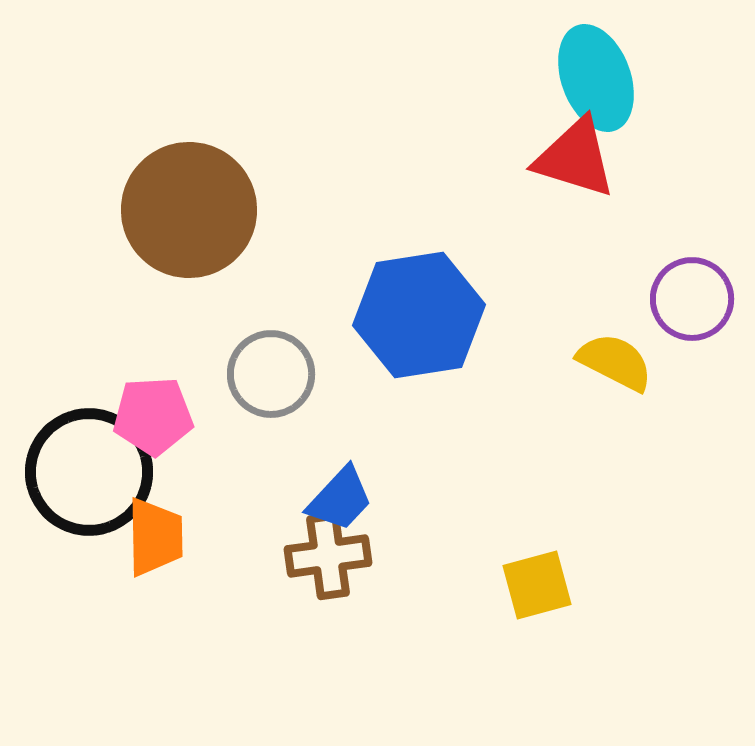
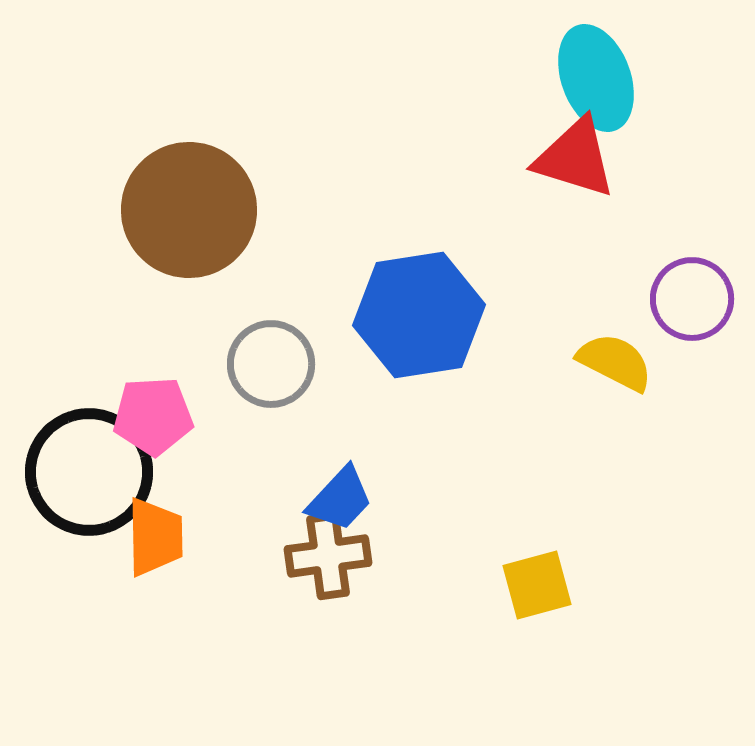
gray circle: moved 10 px up
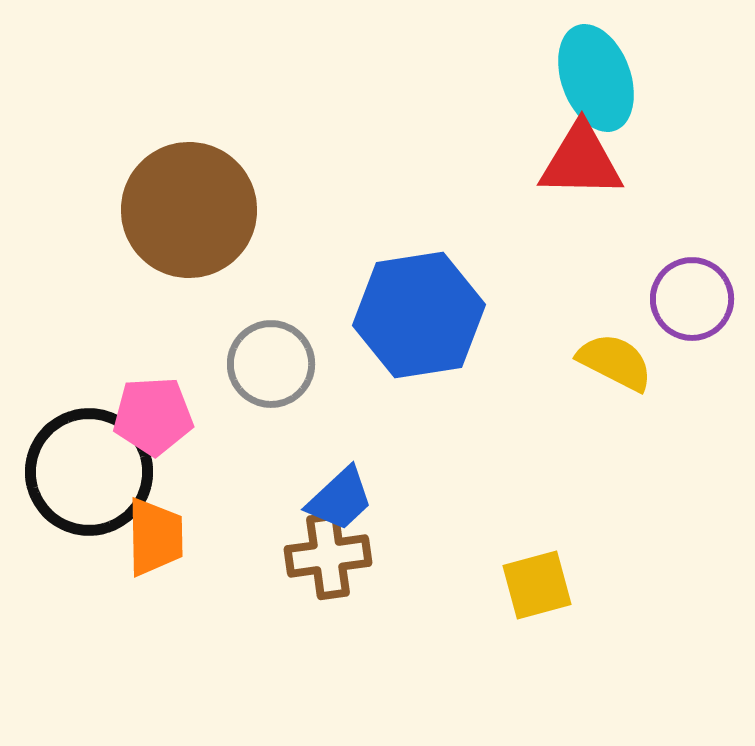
red triangle: moved 6 px right, 3 px down; rotated 16 degrees counterclockwise
blue trapezoid: rotated 4 degrees clockwise
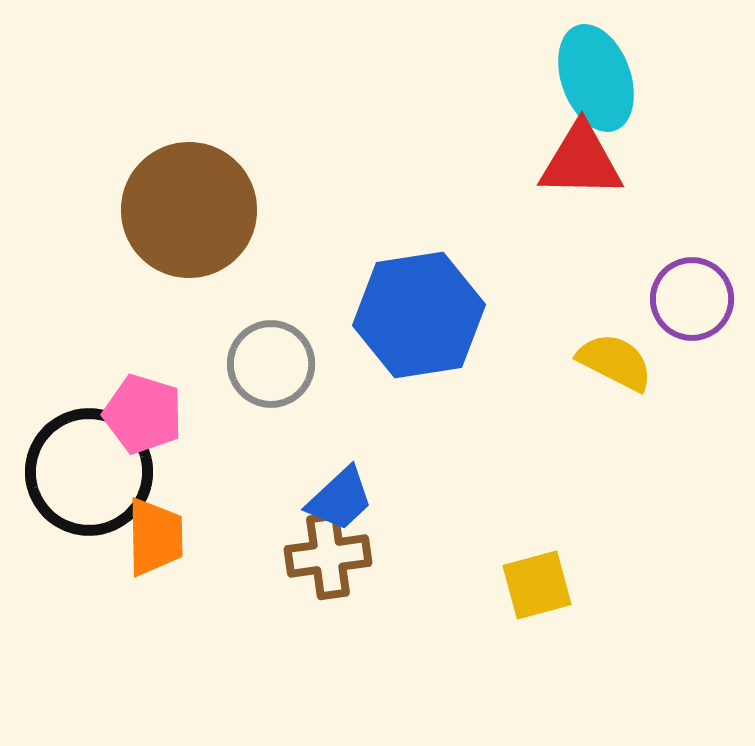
pink pentagon: moved 10 px left, 2 px up; rotated 20 degrees clockwise
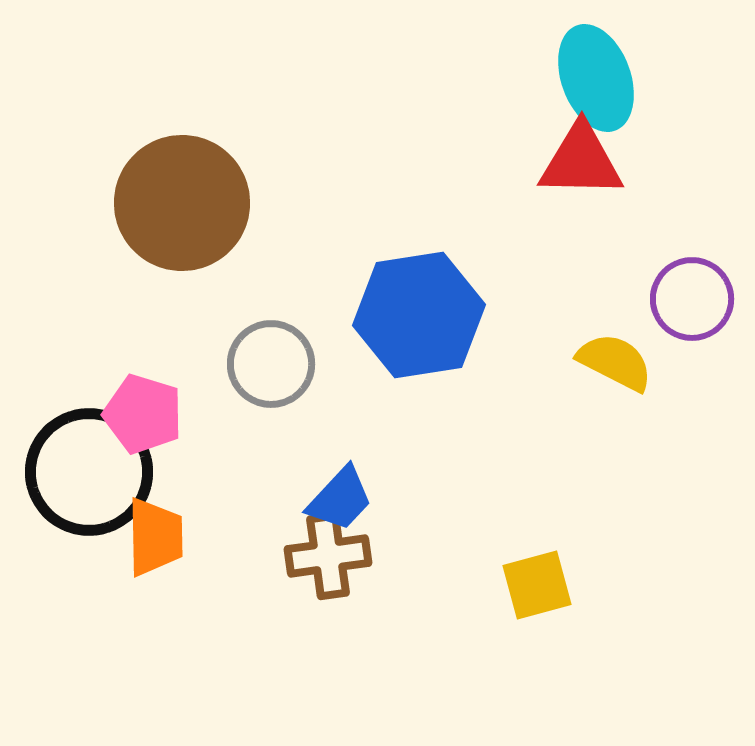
brown circle: moved 7 px left, 7 px up
blue trapezoid: rotated 4 degrees counterclockwise
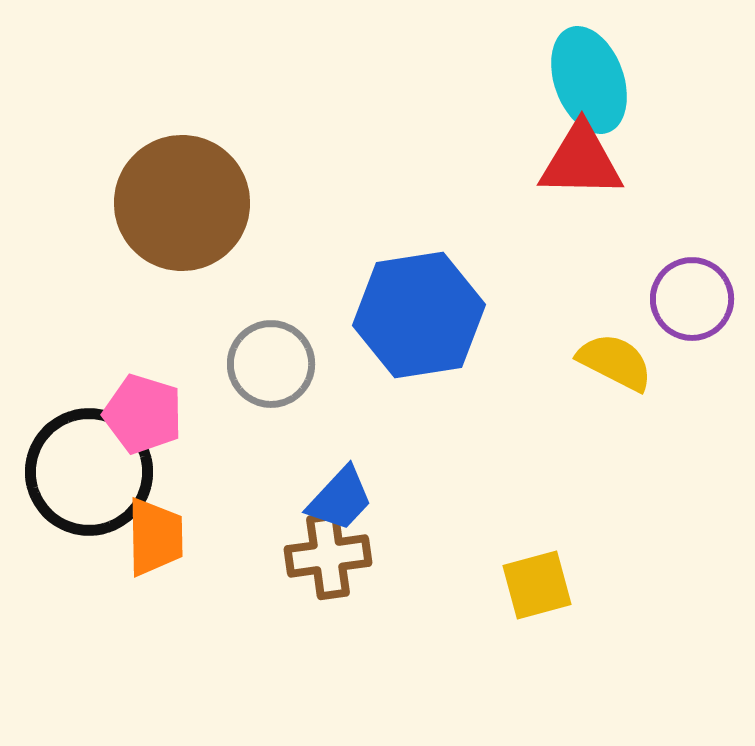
cyan ellipse: moved 7 px left, 2 px down
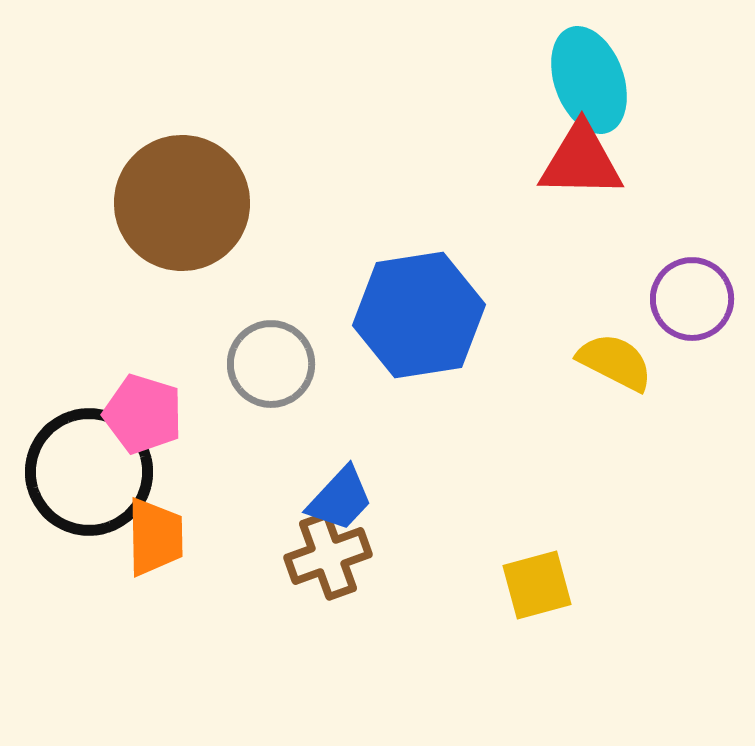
brown cross: rotated 12 degrees counterclockwise
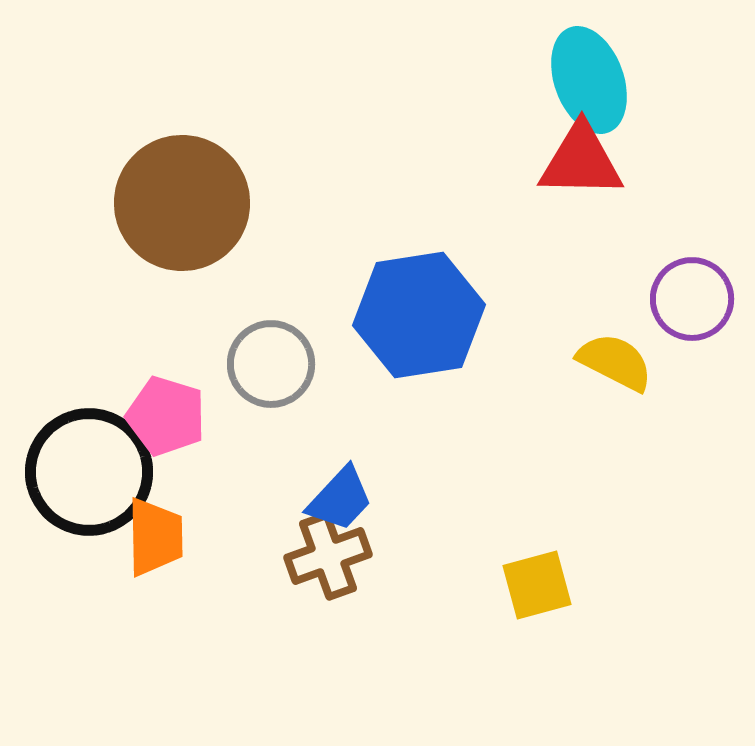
pink pentagon: moved 23 px right, 2 px down
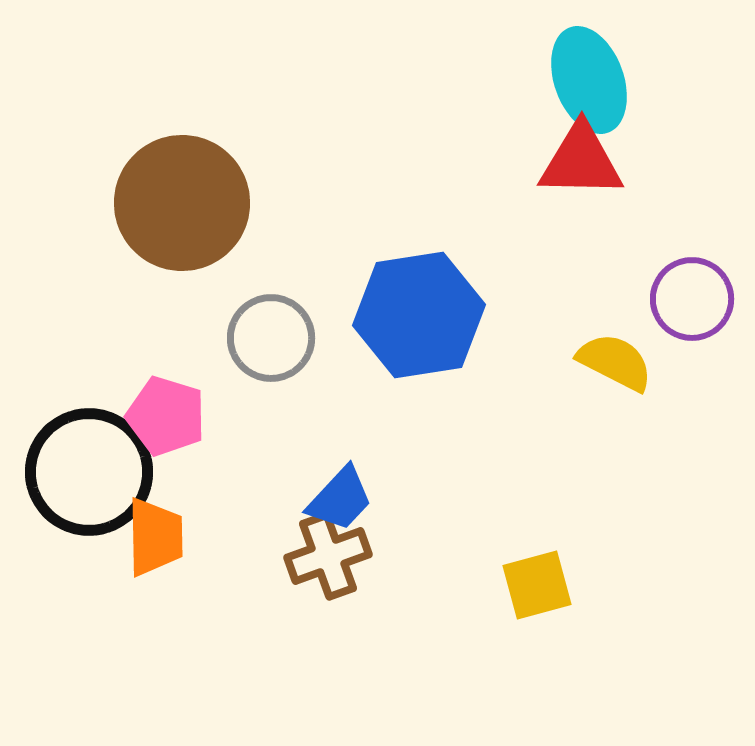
gray circle: moved 26 px up
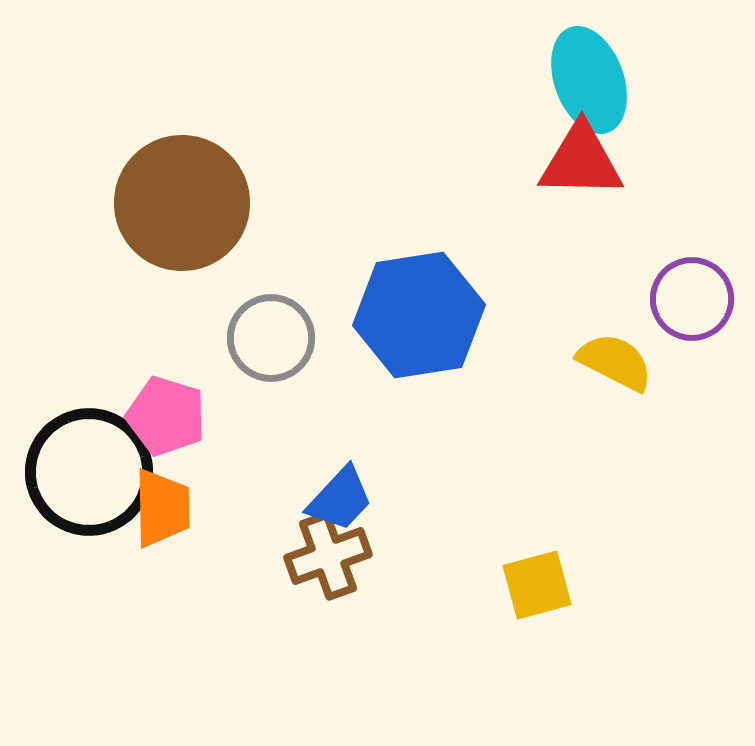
orange trapezoid: moved 7 px right, 29 px up
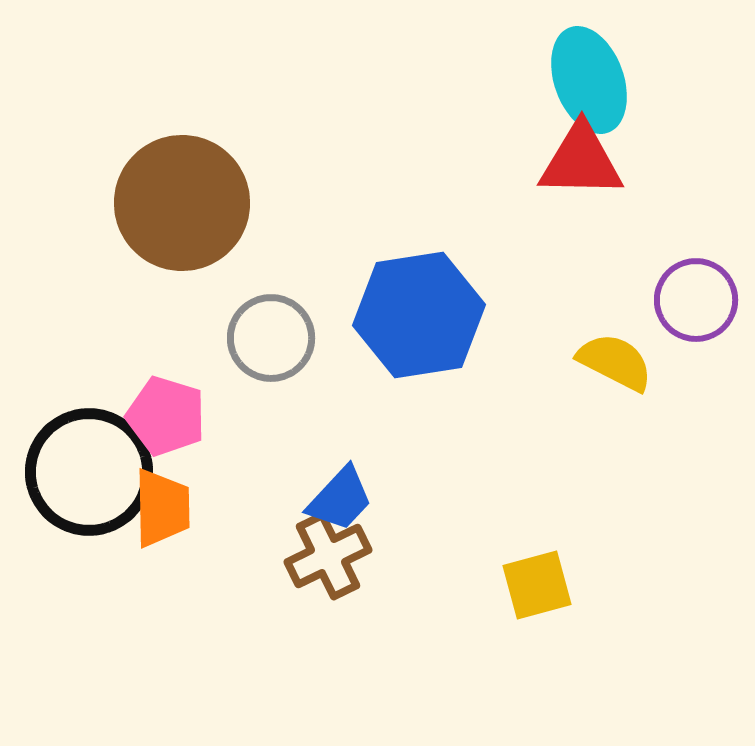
purple circle: moved 4 px right, 1 px down
brown cross: rotated 6 degrees counterclockwise
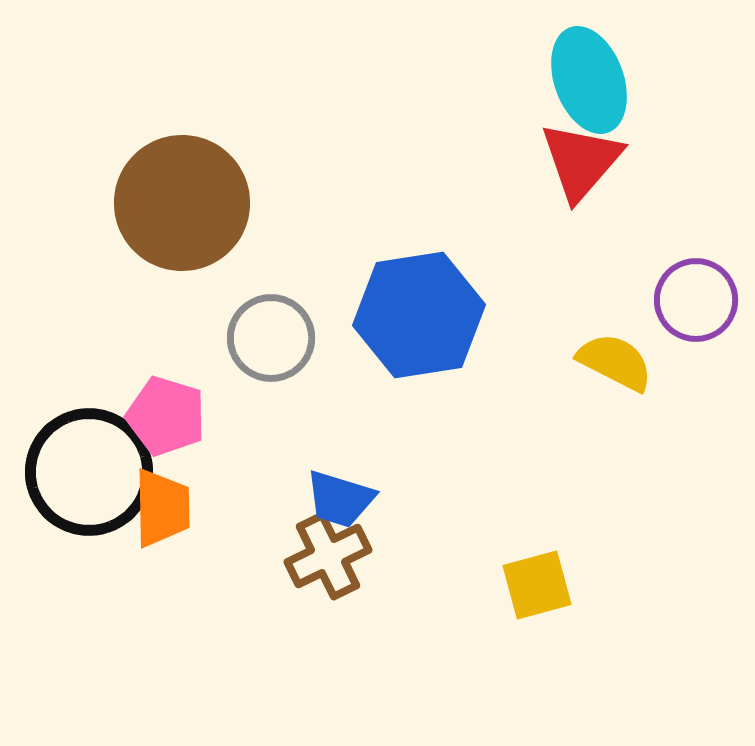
red triangle: rotated 50 degrees counterclockwise
blue trapezoid: rotated 64 degrees clockwise
